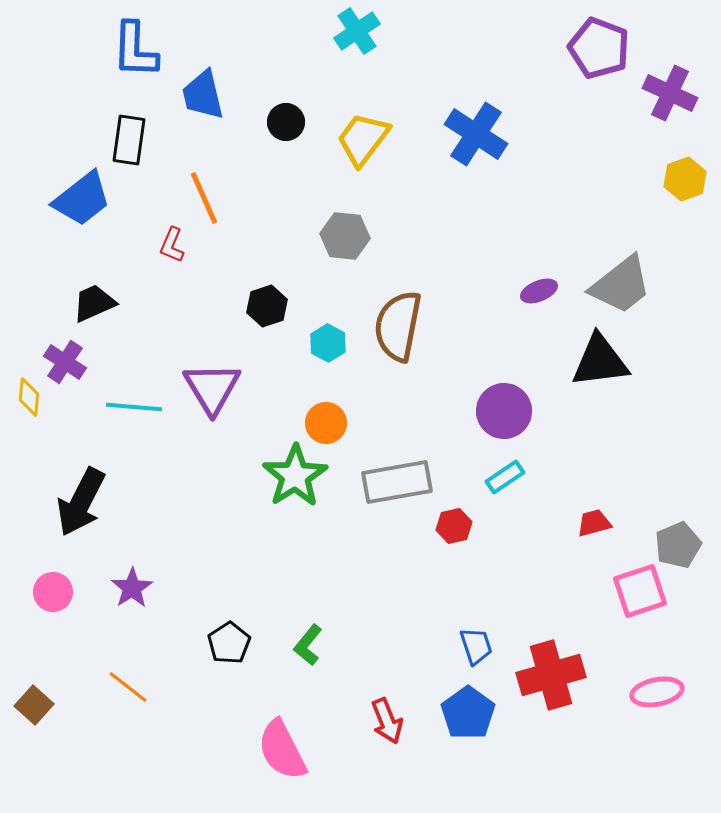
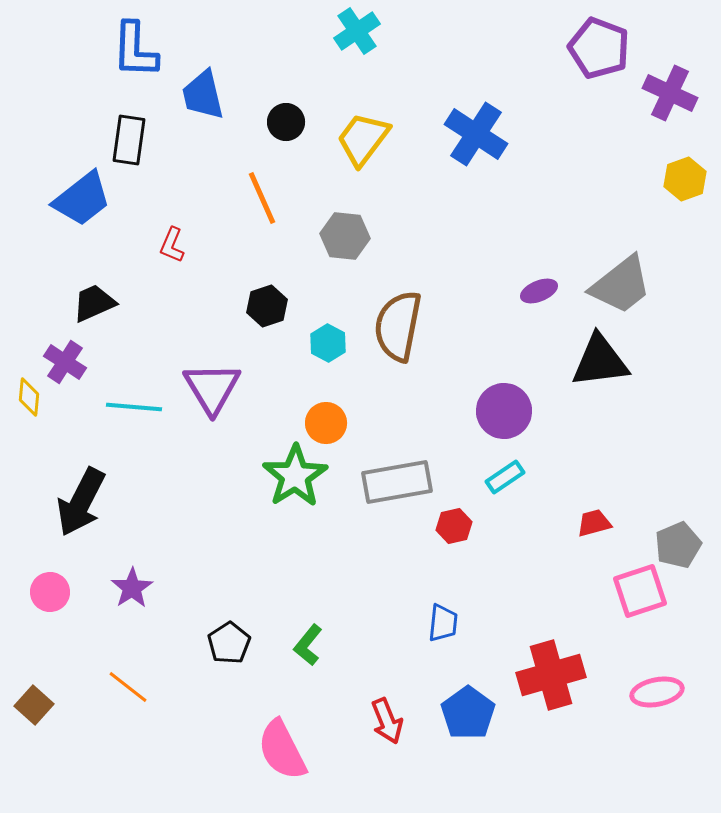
orange line at (204, 198): moved 58 px right
pink circle at (53, 592): moved 3 px left
blue trapezoid at (476, 646): moved 33 px left, 23 px up; rotated 24 degrees clockwise
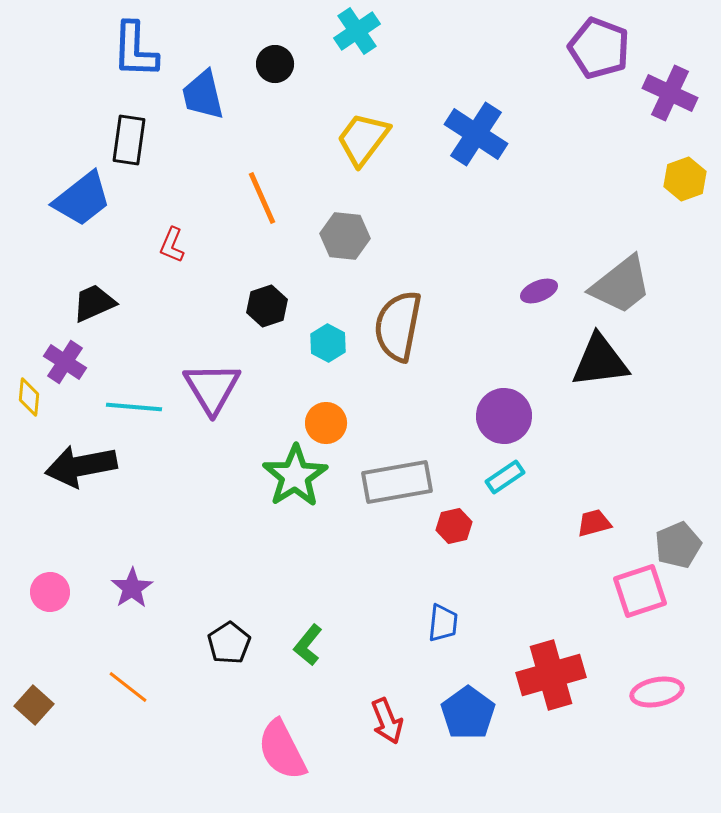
black circle at (286, 122): moved 11 px left, 58 px up
purple circle at (504, 411): moved 5 px down
black arrow at (81, 502): moved 36 px up; rotated 52 degrees clockwise
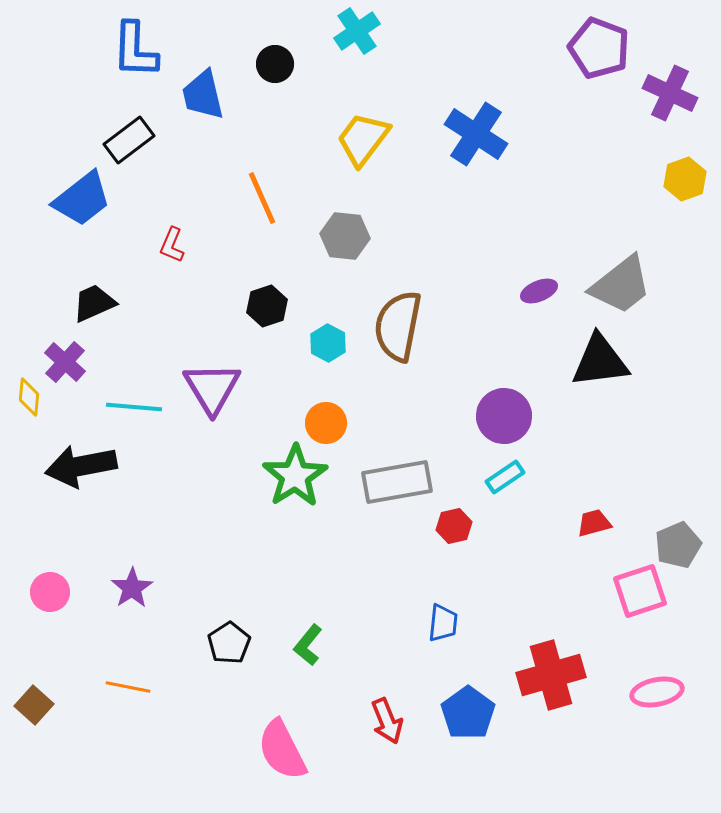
black rectangle at (129, 140): rotated 45 degrees clockwise
purple cross at (65, 362): rotated 9 degrees clockwise
orange line at (128, 687): rotated 27 degrees counterclockwise
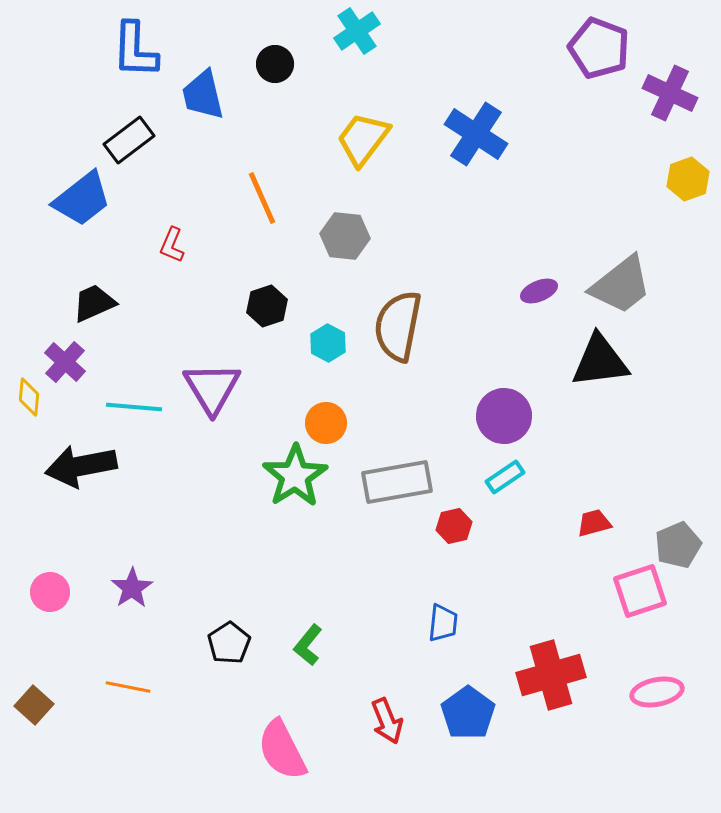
yellow hexagon at (685, 179): moved 3 px right
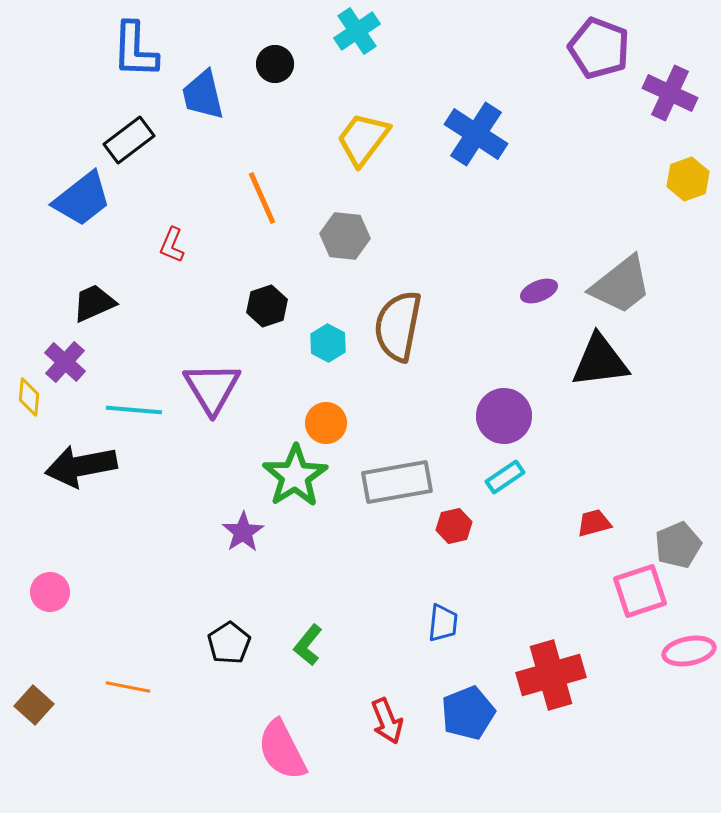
cyan line at (134, 407): moved 3 px down
purple star at (132, 588): moved 111 px right, 56 px up
pink ellipse at (657, 692): moved 32 px right, 41 px up
blue pentagon at (468, 713): rotated 14 degrees clockwise
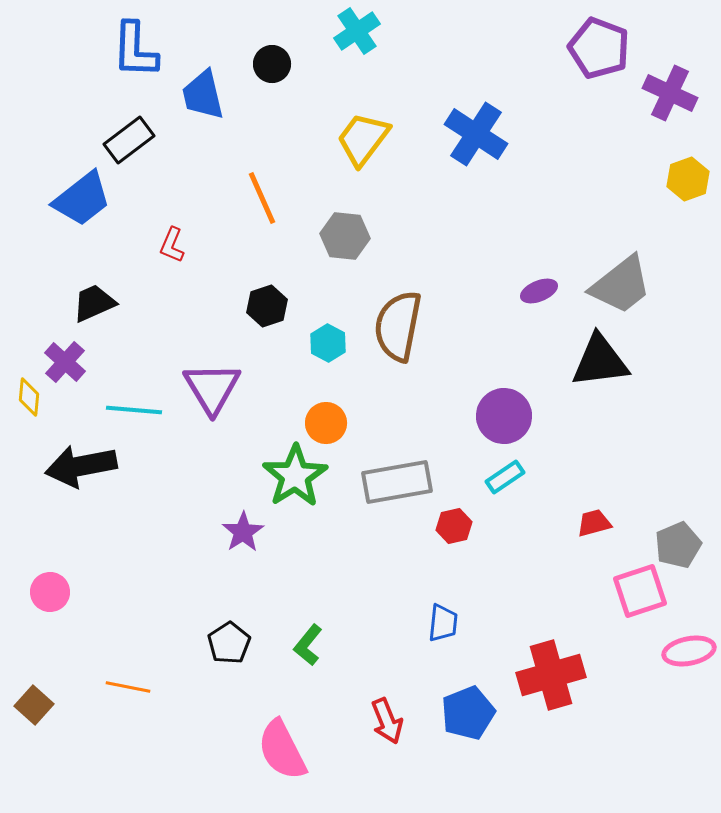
black circle at (275, 64): moved 3 px left
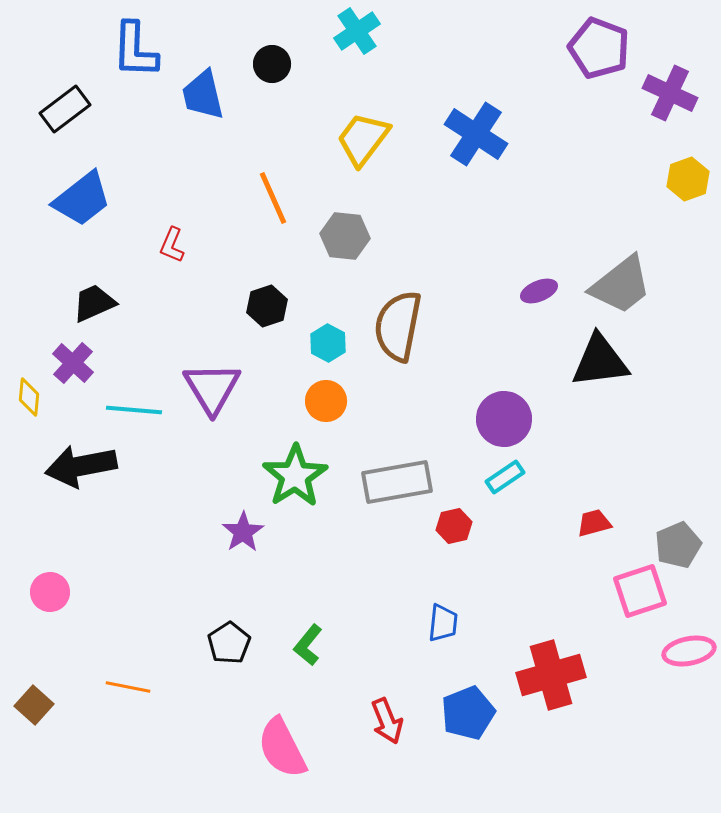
black rectangle at (129, 140): moved 64 px left, 31 px up
orange line at (262, 198): moved 11 px right
purple cross at (65, 362): moved 8 px right, 1 px down
purple circle at (504, 416): moved 3 px down
orange circle at (326, 423): moved 22 px up
pink semicircle at (282, 750): moved 2 px up
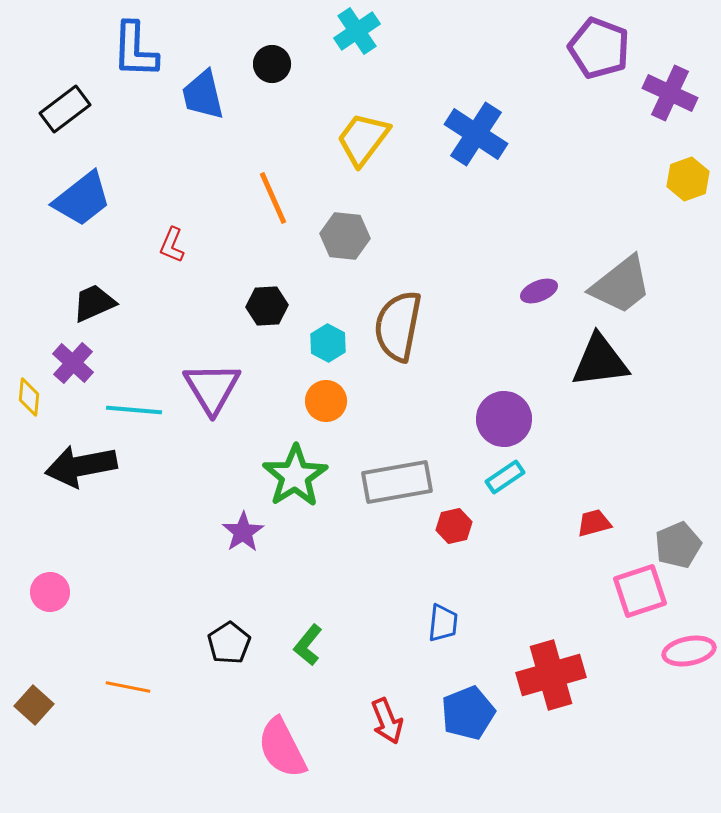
black hexagon at (267, 306): rotated 15 degrees clockwise
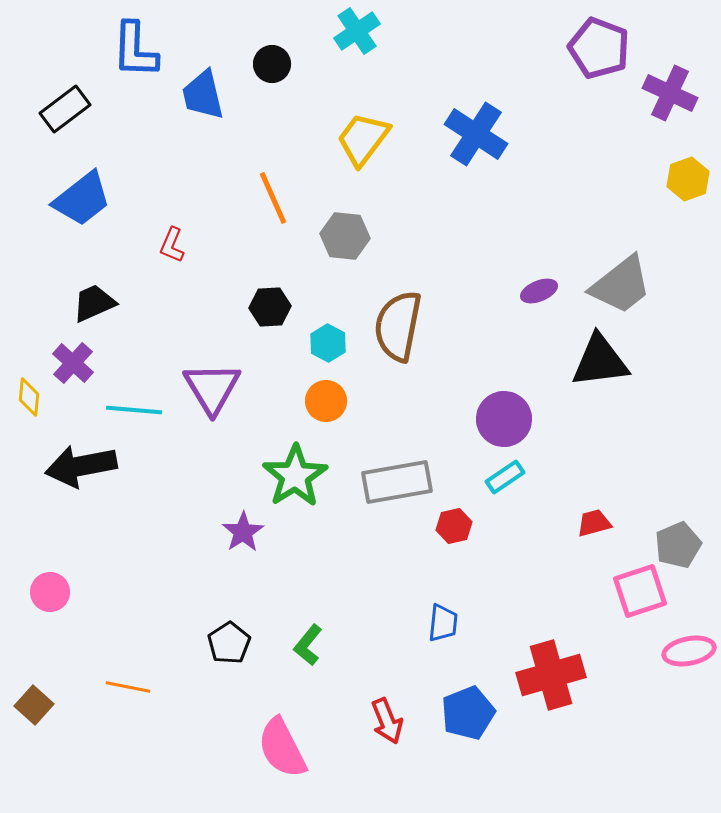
black hexagon at (267, 306): moved 3 px right, 1 px down
